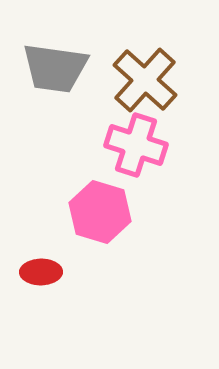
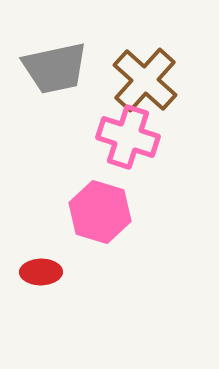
gray trapezoid: rotated 20 degrees counterclockwise
pink cross: moved 8 px left, 8 px up
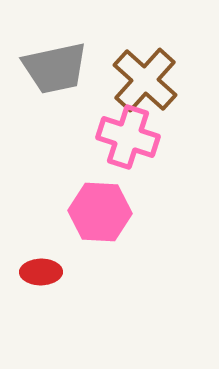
pink hexagon: rotated 14 degrees counterclockwise
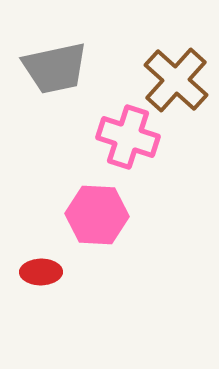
brown cross: moved 31 px right
pink hexagon: moved 3 px left, 3 px down
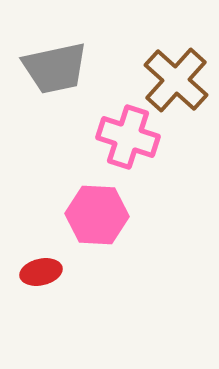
red ellipse: rotated 12 degrees counterclockwise
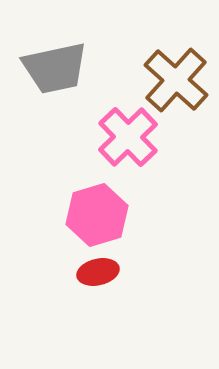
pink cross: rotated 28 degrees clockwise
pink hexagon: rotated 20 degrees counterclockwise
red ellipse: moved 57 px right
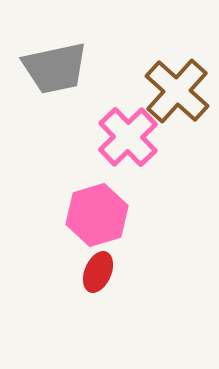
brown cross: moved 1 px right, 11 px down
red ellipse: rotated 54 degrees counterclockwise
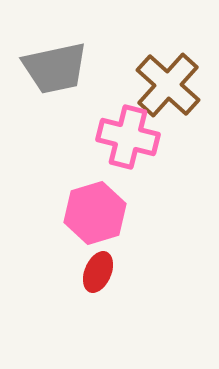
brown cross: moved 9 px left, 6 px up
pink cross: rotated 32 degrees counterclockwise
pink hexagon: moved 2 px left, 2 px up
